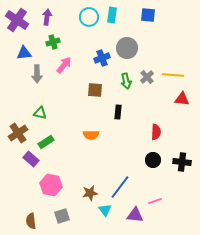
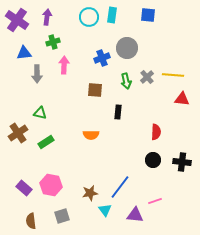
pink arrow: rotated 36 degrees counterclockwise
purple rectangle: moved 7 px left, 29 px down
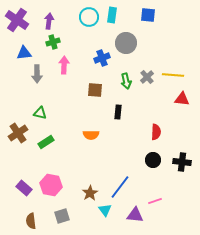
purple arrow: moved 2 px right, 4 px down
gray circle: moved 1 px left, 5 px up
brown star: rotated 21 degrees counterclockwise
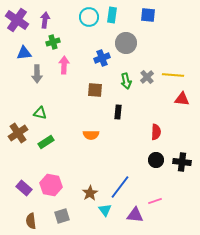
purple arrow: moved 4 px left, 1 px up
black circle: moved 3 px right
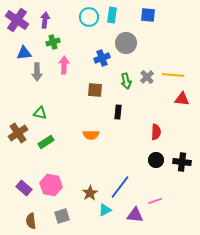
gray arrow: moved 2 px up
cyan triangle: rotated 40 degrees clockwise
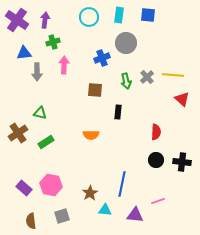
cyan rectangle: moved 7 px right
red triangle: rotated 35 degrees clockwise
blue line: moved 2 px right, 3 px up; rotated 25 degrees counterclockwise
pink line: moved 3 px right
cyan triangle: rotated 32 degrees clockwise
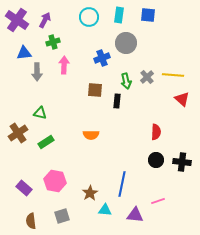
purple arrow: rotated 21 degrees clockwise
black rectangle: moved 1 px left, 11 px up
pink hexagon: moved 4 px right, 4 px up
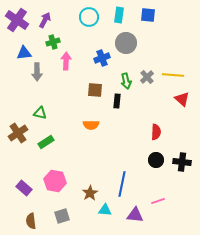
pink arrow: moved 2 px right, 4 px up
orange semicircle: moved 10 px up
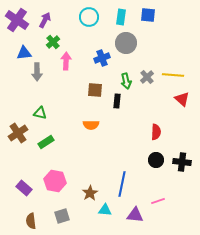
cyan rectangle: moved 2 px right, 2 px down
green cross: rotated 24 degrees counterclockwise
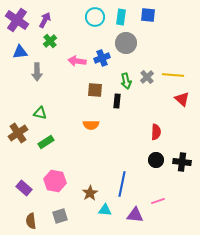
cyan circle: moved 6 px right
green cross: moved 3 px left, 1 px up
blue triangle: moved 4 px left, 1 px up
pink arrow: moved 11 px right; rotated 84 degrees counterclockwise
gray square: moved 2 px left
